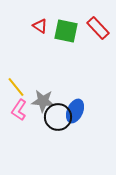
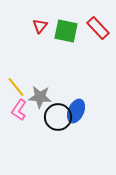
red triangle: rotated 35 degrees clockwise
gray star: moved 3 px left, 4 px up
blue ellipse: moved 1 px right
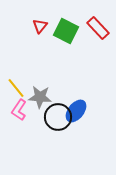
green square: rotated 15 degrees clockwise
yellow line: moved 1 px down
blue ellipse: rotated 15 degrees clockwise
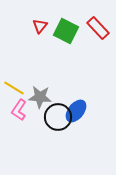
yellow line: moved 2 px left; rotated 20 degrees counterclockwise
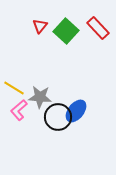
green square: rotated 15 degrees clockwise
pink L-shape: rotated 15 degrees clockwise
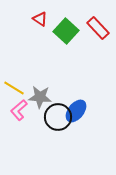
red triangle: moved 7 px up; rotated 35 degrees counterclockwise
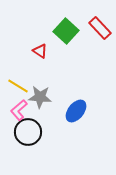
red triangle: moved 32 px down
red rectangle: moved 2 px right
yellow line: moved 4 px right, 2 px up
black circle: moved 30 px left, 15 px down
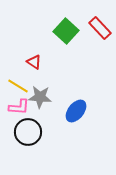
red triangle: moved 6 px left, 11 px down
pink L-shape: moved 3 px up; rotated 135 degrees counterclockwise
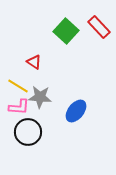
red rectangle: moved 1 px left, 1 px up
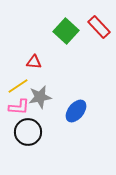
red triangle: rotated 28 degrees counterclockwise
yellow line: rotated 65 degrees counterclockwise
gray star: rotated 15 degrees counterclockwise
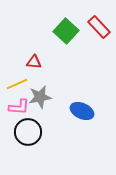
yellow line: moved 1 px left, 2 px up; rotated 10 degrees clockwise
blue ellipse: moved 6 px right; rotated 75 degrees clockwise
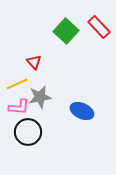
red triangle: rotated 42 degrees clockwise
